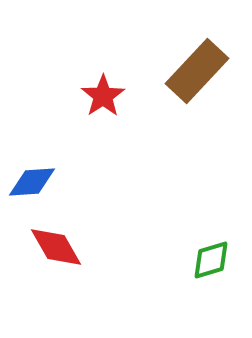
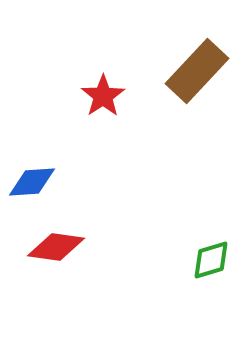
red diamond: rotated 52 degrees counterclockwise
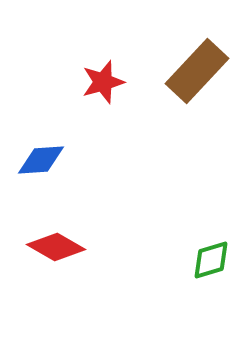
red star: moved 14 px up; rotated 18 degrees clockwise
blue diamond: moved 9 px right, 22 px up
red diamond: rotated 22 degrees clockwise
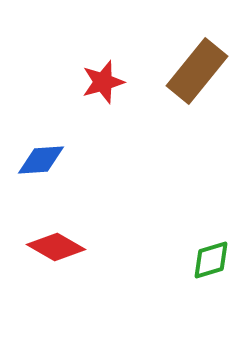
brown rectangle: rotated 4 degrees counterclockwise
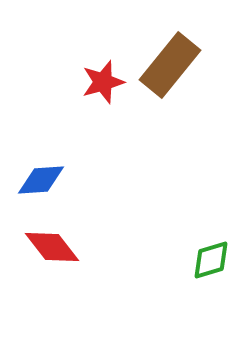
brown rectangle: moved 27 px left, 6 px up
blue diamond: moved 20 px down
red diamond: moved 4 px left; rotated 22 degrees clockwise
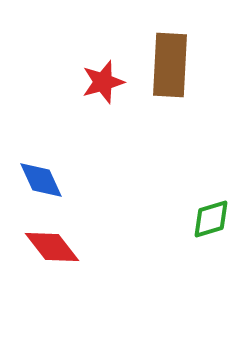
brown rectangle: rotated 36 degrees counterclockwise
blue diamond: rotated 69 degrees clockwise
green diamond: moved 41 px up
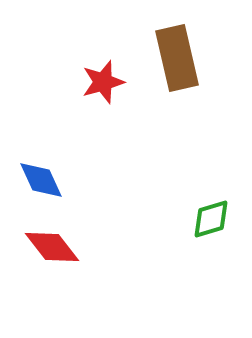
brown rectangle: moved 7 px right, 7 px up; rotated 16 degrees counterclockwise
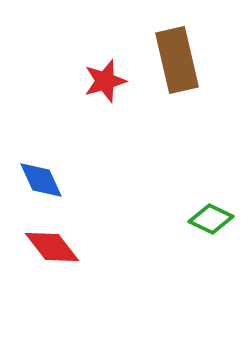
brown rectangle: moved 2 px down
red star: moved 2 px right, 1 px up
green diamond: rotated 42 degrees clockwise
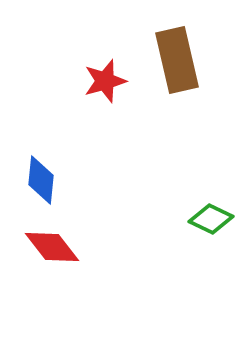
blue diamond: rotated 30 degrees clockwise
